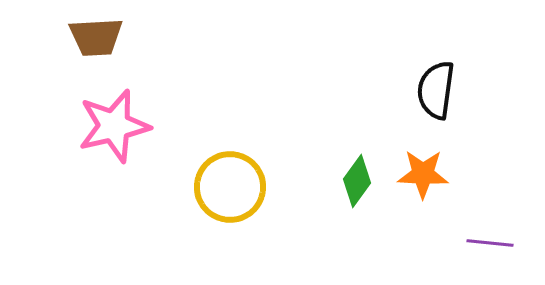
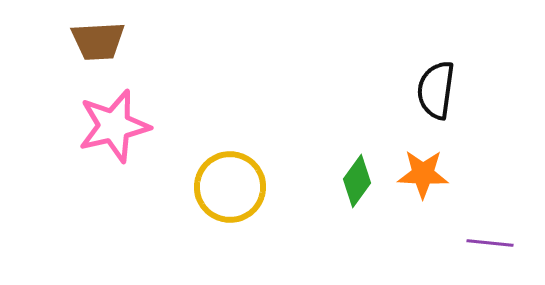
brown trapezoid: moved 2 px right, 4 px down
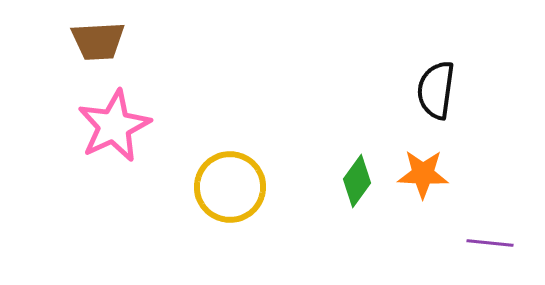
pink star: rotated 12 degrees counterclockwise
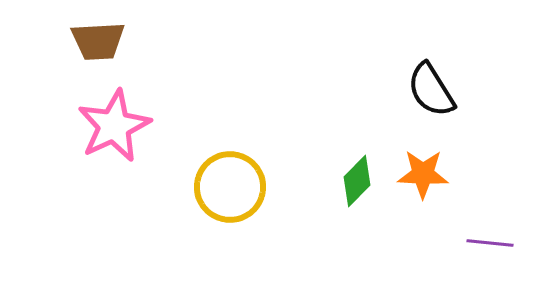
black semicircle: moved 5 px left; rotated 40 degrees counterclockwise
green diamond: rotated 9 degrees clockwise
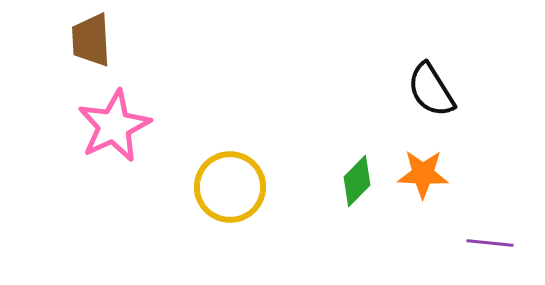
brown trapezoid: moved 7 px left, 1 px up; rotated 90 degrees clockwise
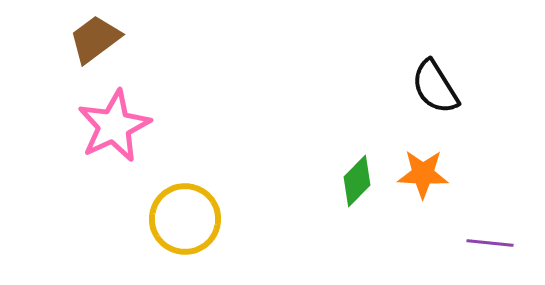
brown trapezoid: moved 4 px right, 1 px up; rotated 56 degrees clockwise
black semicircle: moved 4 px right, 3 px up
yellow circle: moved 45 px left, 32 px down
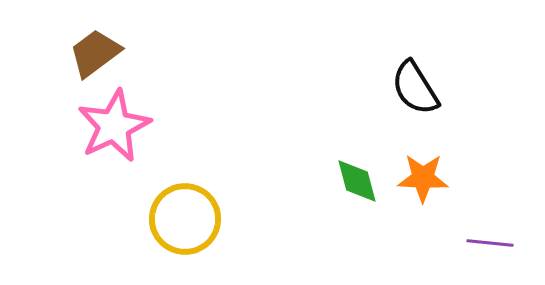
brown trapezoid: moved 14 px down
black semicircle: moved 20 px left, 1 px down
orange star: moved 4 px down
green diamond: rotated 60 degrees counterclockwise
